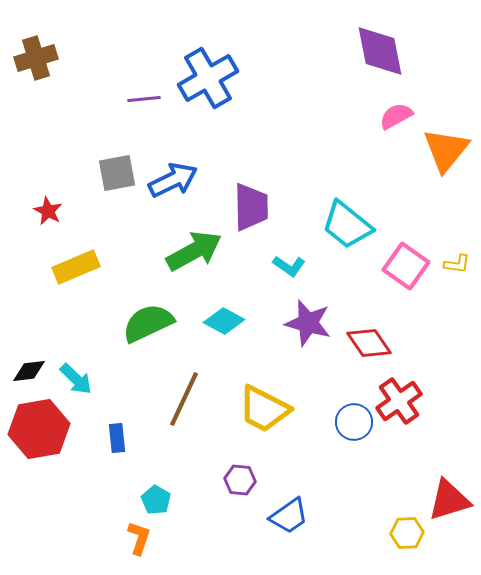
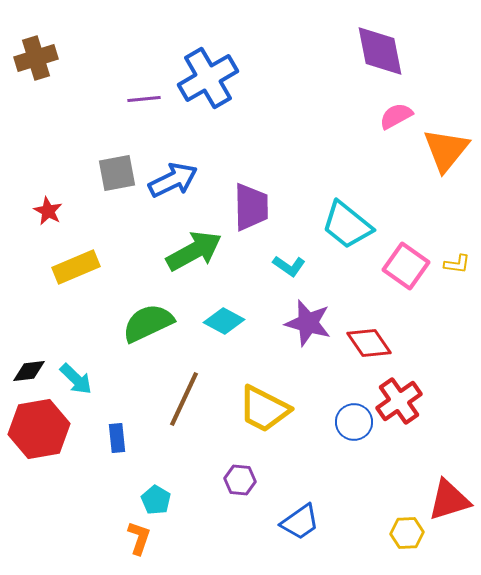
blue trapezoid: moved 11 px right, 6 px down
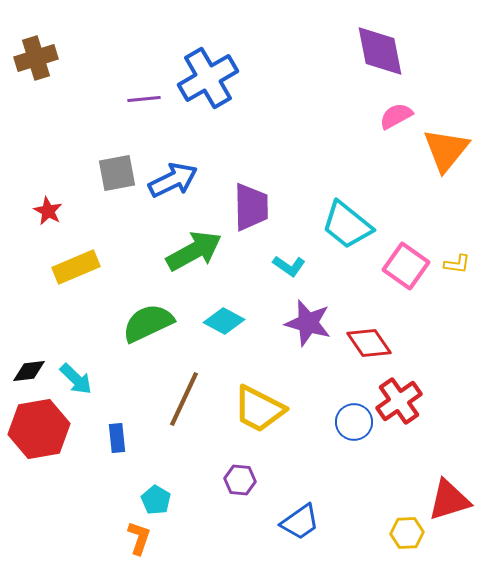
yellow trapezoid: moved 5 px left
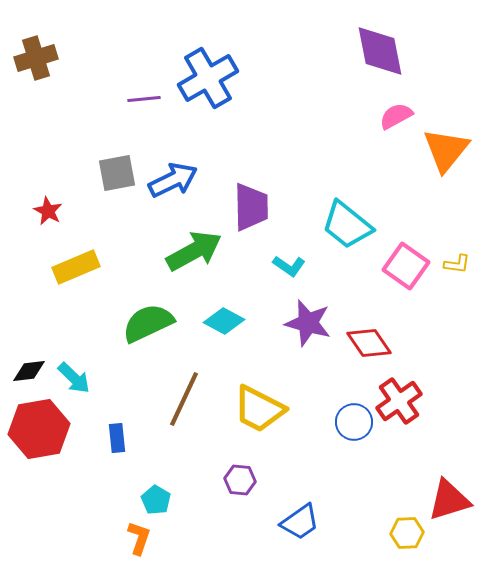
cyan arrow: moved 2 px left, 1 px up
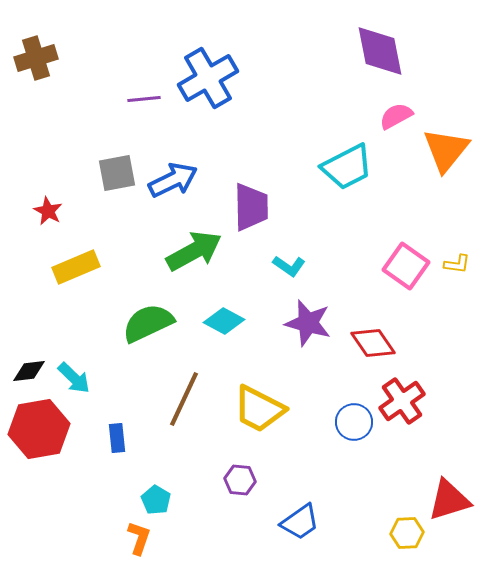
cyan trapezoid: moved 58 px up; rotated 66 degrees counterclockwise
red diamond: moved 4 px right
red cross: moved 3 px right
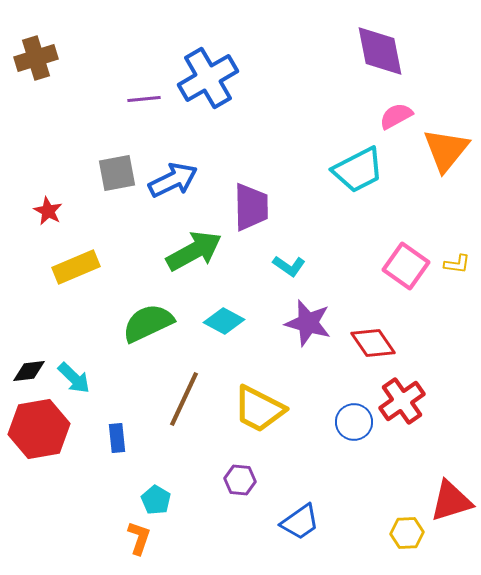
cyan trapezoid: moved 11 px right, 3 px down
red triangle: moved 2 px right, 1 px down
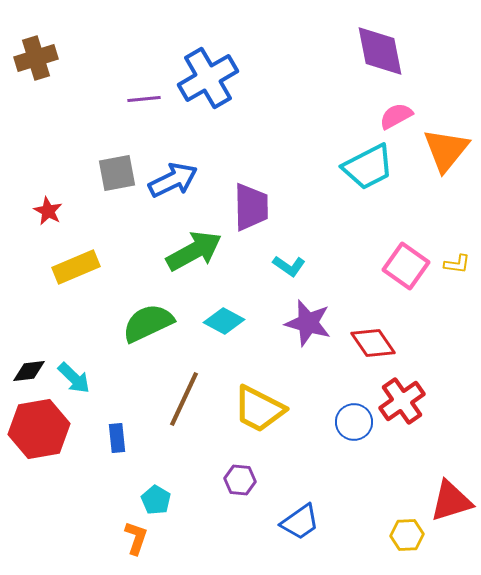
cyan trapezoid: moved 10 px right, 3 px up
yellow hexagon: moved 2 px down
orange L-shape: moved 3 px left
